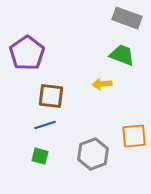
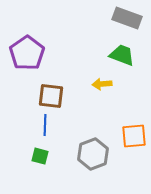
blue line: rotated 70 degrees counterclockwise
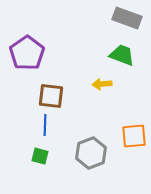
gray hexagon: moved 2 px left, 1 px up
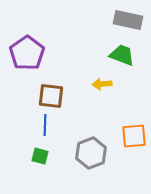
gray rectangle: moved 1 px right, 2 px down; rotated 8 degrees counterclockwise
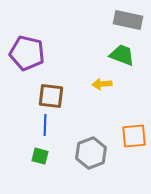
purple pentagon: rotated 24 degrees counterclockwise
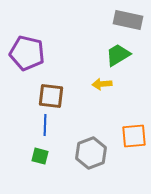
green trapezoid: moved 4 px left; rotated 52 degrees counterclockwise
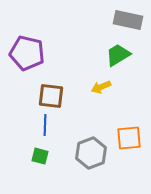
yellow arrow: moved 1 px left, 3 px down; rotated 18 degrees counterclockwise
orange square: moved 5 px left, 2 px down
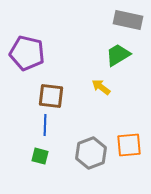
yellow arrow: rotated 60 degrees clockwise
orange square: moved 7 px down
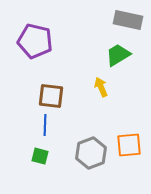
purple pentagon: moved 8 px right, 12 px up
yellow arrow: rotated 30 degrees clockwise
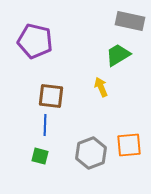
gray rectangle: moved 2 px right, 1 px down
